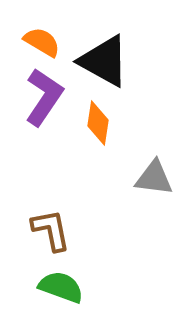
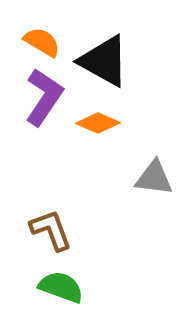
orange diamond: rotated 75 degrees counterclockwise
brown L-shape: rotated 9 degrees counterclockwise
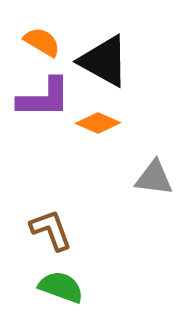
purple L-shape: moved 1 px down; rotated 56 degrees clockwise
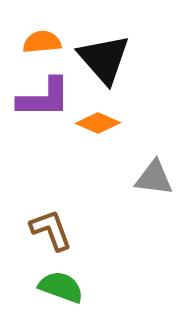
orange semicircle: rotated 36 degrees counterclockwise
black triangle: moved 2 px up; rotated 20 degrees clockwise
